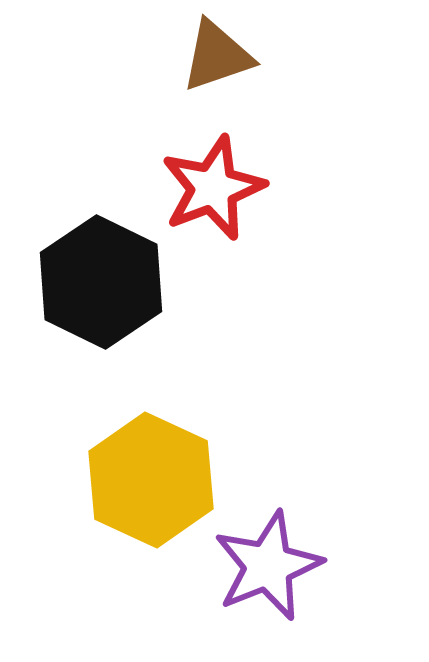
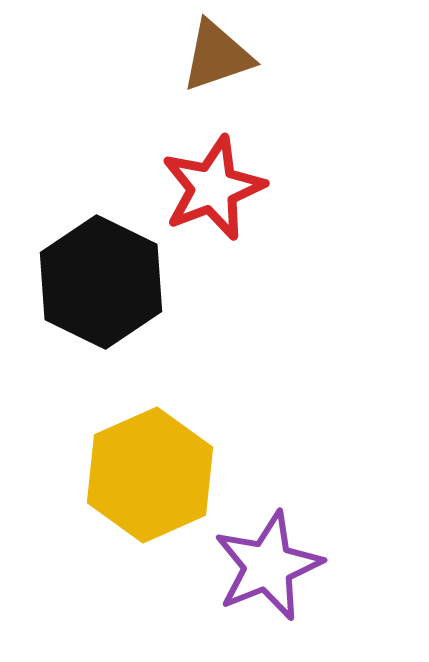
yellow hexagon: moved 1 px left, 5 px up; rotated 11 degrees clockwise
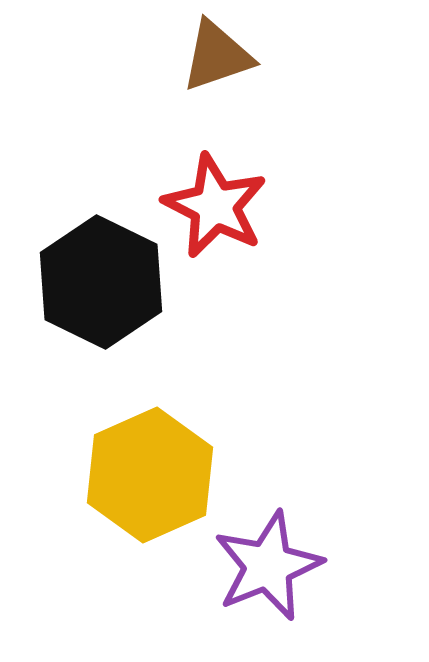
red star: moved 2 px right, 18 px down; rotated 24 degrees counterclockwise
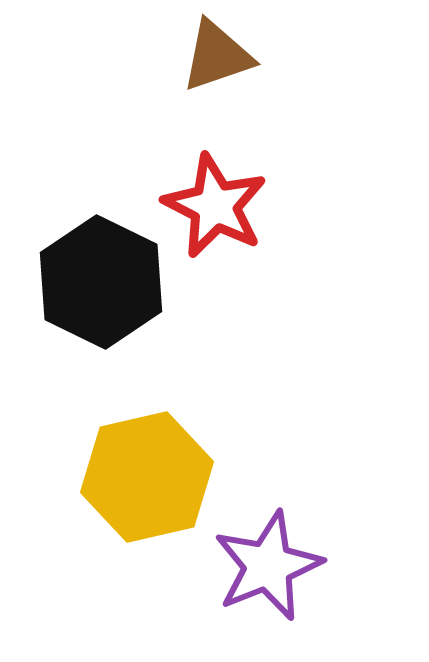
yellow hexagon: moved 3 px left, 2 px down; rotated 11 degrees clockwise
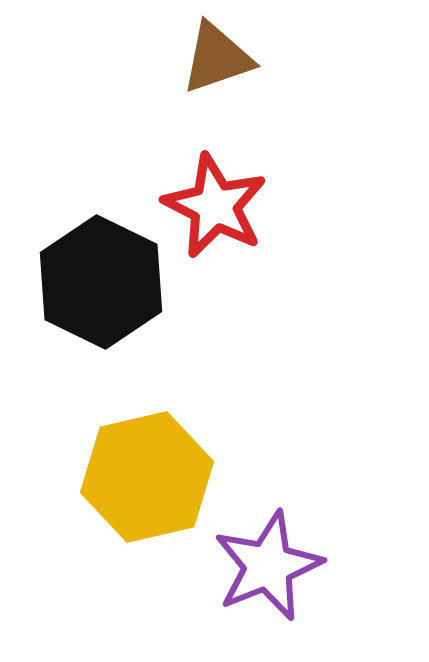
brown triangle: moved 2 px down
